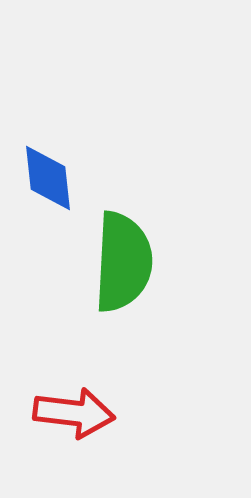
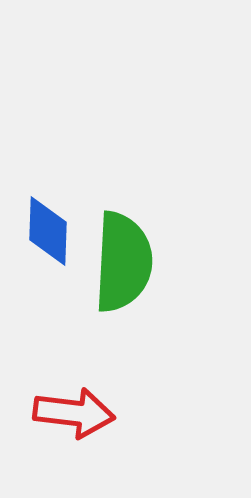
blue diamond: moved 53 px down; rotated 8 degrees clockwise
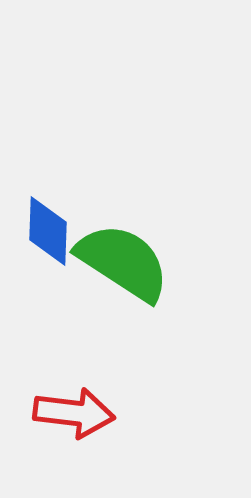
green semicircle: rotated 60 degrees counterclockwise
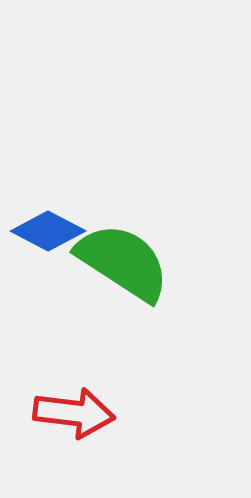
blue diamond: rotated 64 degrees counterclockwise
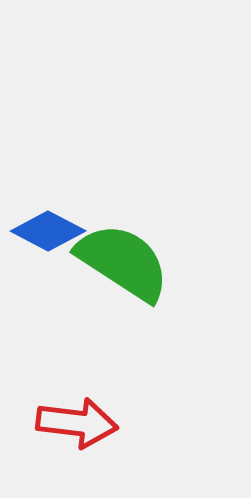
red arrow: moved 3 px right, 10 px down
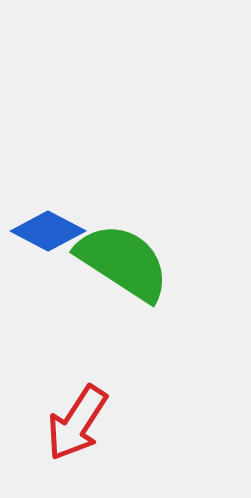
red arrow: rotated 116 degrees clockwise
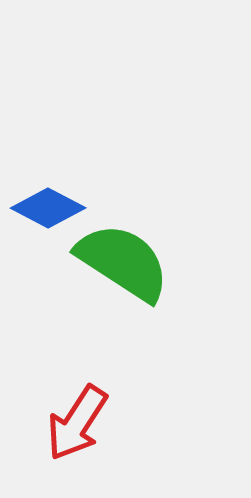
blue diamond: moved 23 px up
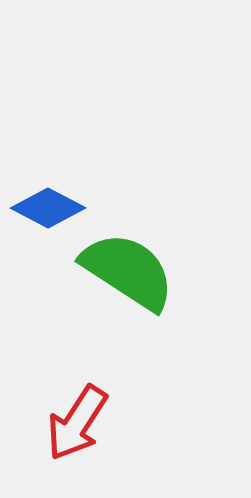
green semicircle: moved 5 px right, 9 px down
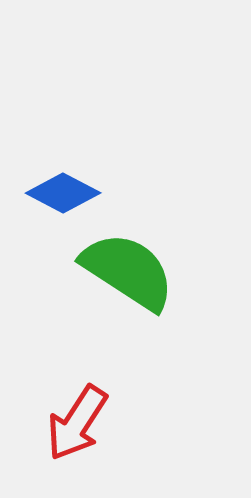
blue diamond: moved 15 px right, 15 px up
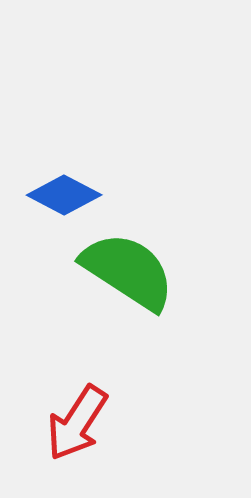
blue diamond: moved 1 px right, 2 px down
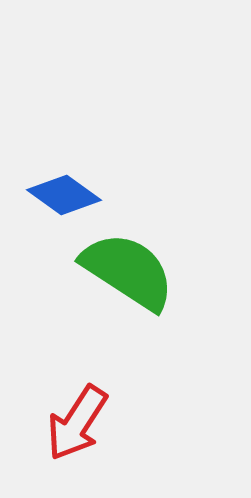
blue diamond: rotated 8 degrees clockwise
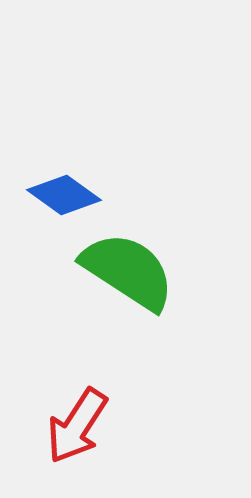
red arrow: moved 3 px down
